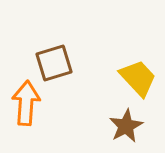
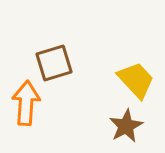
yellow trapezoid: moved 2 px left, 2 px down
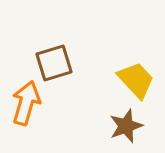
orange arrow: rotated 12 degrees clockwise
brown star: rotated 8 degrees clockwise
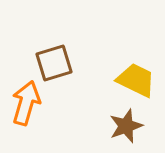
yellow trapezoid: rotated 21 degrees counterclockwise
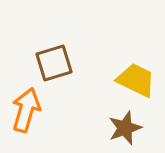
orange arrow: moved 7 px down
brown star: moved 1 px left, 2 px down
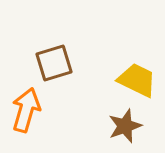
yellow trapezoid: moved 1 px right
brown star: moved 2 px up
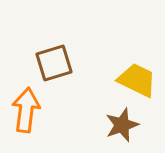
orange arrow: rotated 9 degrees counterclockwise
brown star: moved 3 px left, 1 px up
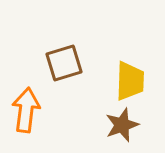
brown square: moved 10 px right
yellow trapezoid: moved 7 px left, 1 px down; rotated 66 degrees clockwise
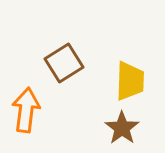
brown square: rotated 15 degrees counterclockwise
brown star: moved 3 px down; rotated 16 degrees counterclockwise
